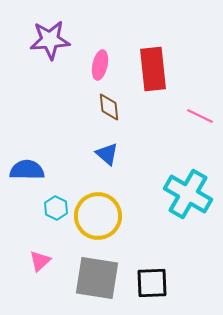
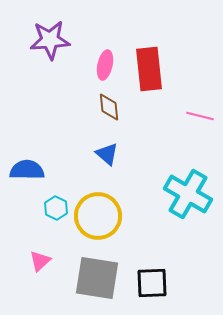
pink ellipse: moved 5 px right
red rectangle: moved 4 px left
pink line: rotated 12 degrees counterclockwise
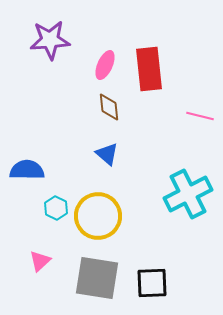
pink ellipse: rotated 12 degrees clockwise
cyan cross: rotated 33 degrees clockwise
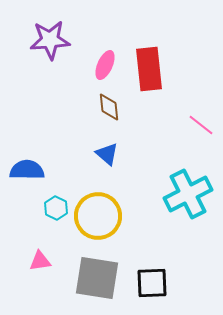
pink line: moved 1 px right, 9 px down; rotated 24 degrees clockwise
pink triangle: rotated 35 degrees clockwise
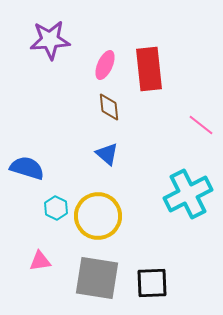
blue semicircle: moved 2 px up; rotated 16 degrees clockwise
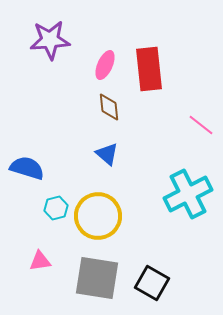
cyan hexagon: rotated 20 degrees clockwise
black square: rotated 32 degrees clockwise
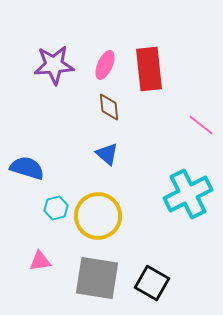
purple star: moved 4 px right, 25 px down
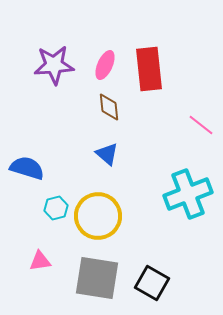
cyan cross: rotated 6 degrees clockwise
